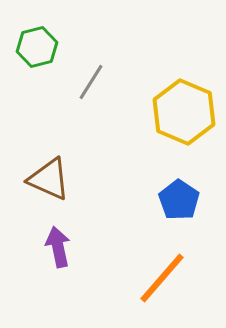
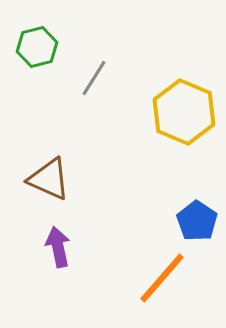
gray line: moved 3 px right, 4 px up
blue pentagon: moved 18 px right, 21 px down
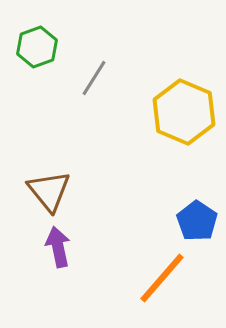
green hexagon: rotated 6 degrees counterclockwise
brown triangle: moved 12 px down; rotated 27 degrees clockwise
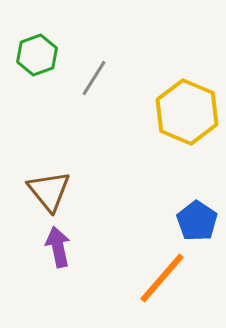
green hexagon: moved 8 px down
yellow hexagon: moved 3 px right
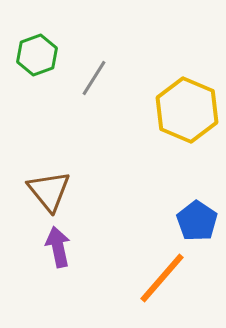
yellow hexagon: moved 2 px up
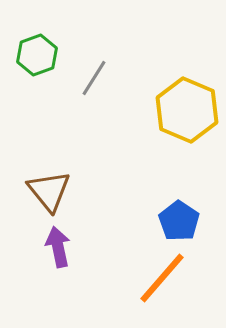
blue pentagon: moved 18 px left
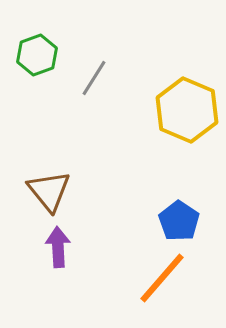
purple arrow: rotated 9 degrees clockwise
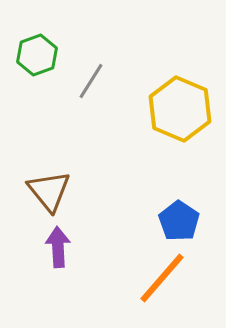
gray line: moved 3 px left, 3 px down
yellow hexagon: moved 7 px left, 1 px up
